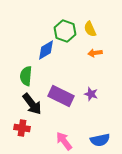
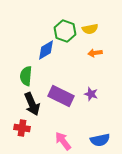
yellow semicircle: rotated 77 degrees counterclockwise
black arrow: rotated 15 degrees clockwise
pink arrow: moved 1 px left
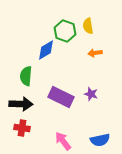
yellow semicircle: moved 2 px left, 3 px up; rotated 91 degrees clockwise
purple rectangle: moved 1 px down
black arrow: moved 11 px left; rotated 65 degrees counterclockwise
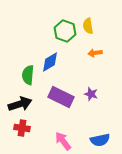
blue diamond: moved 4 px right, 12 px down
green semicircle: moved 2 px right, 1 px up
black arrow: moved 1 px left; rotated 20 degrees counterclockwise
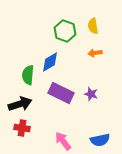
yellow semicircle: moved 5 px right
purple rectangle: moved 4 px up
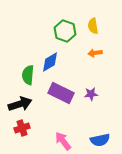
purple star: rotated 24 degrees counterclockwise
red cross: rotated 28 degrees counterclockwise
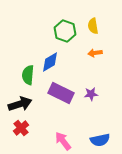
red cross: moved 1 px left; rotated 21 degrees counterclockwise
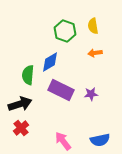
purple rectangle: moved 3 px up
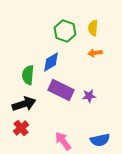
yellow semicircle: moved 2 px down; rotated 14 degrees clockwise
blue diamond: moved 1 px right
purple star: moved 2 px left, 2 px down
black arrow: moved 4 px right
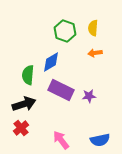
pink arrow: moved 2 px left, 1 px up
